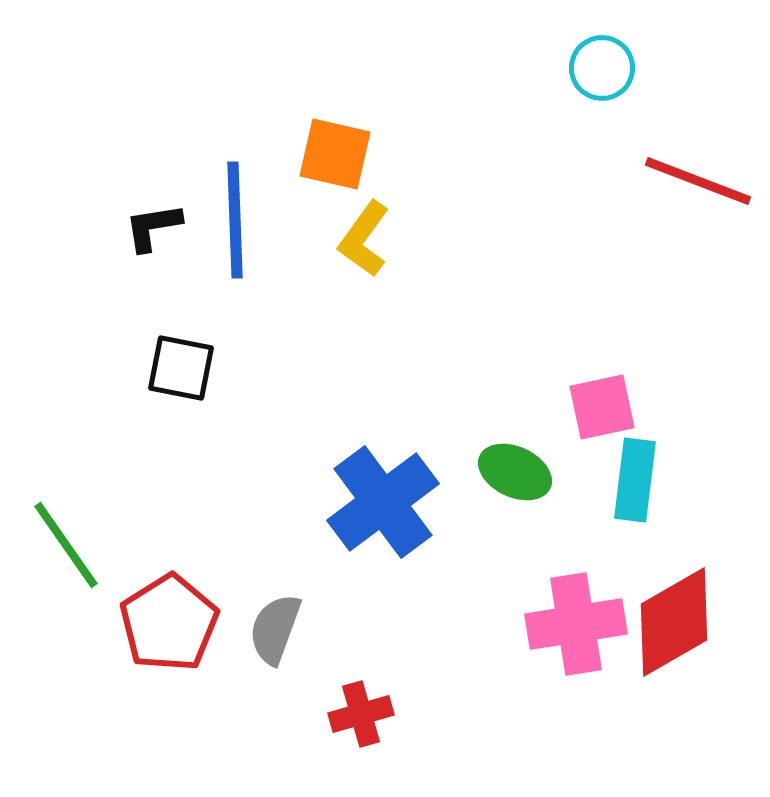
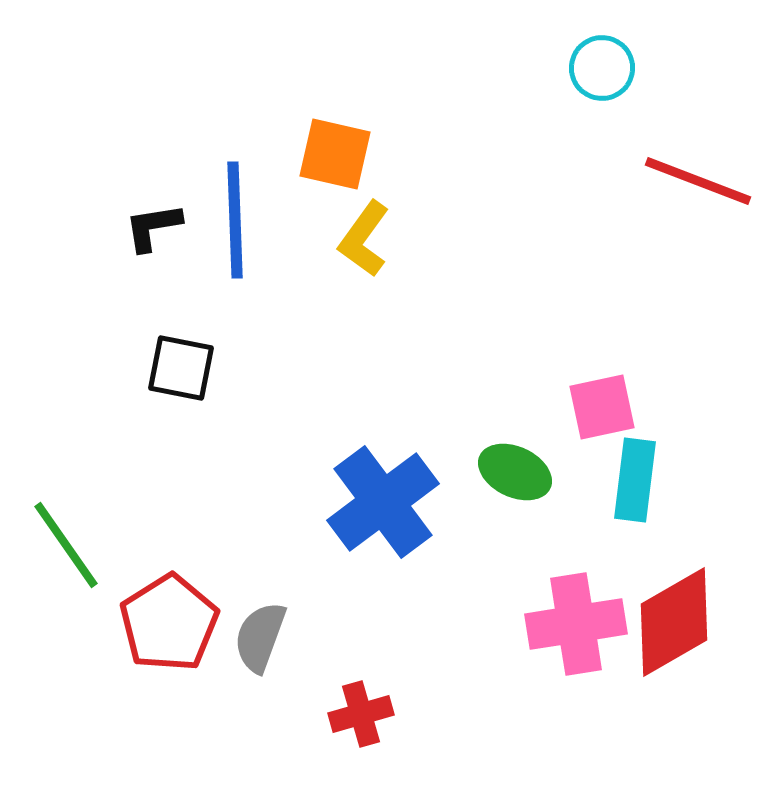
gray semicircle: moved 15 px left, 8 px down
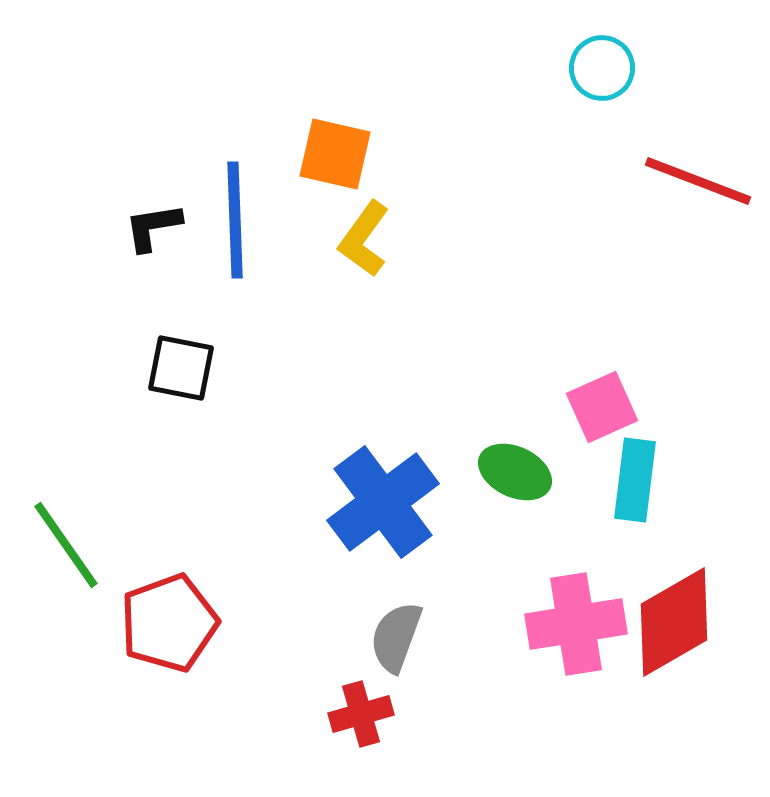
pink square: rotated 12 degrees counterclockwise
red pentagon: rotated 12 degrees clockwise
gray semicircle: moved 136 px right
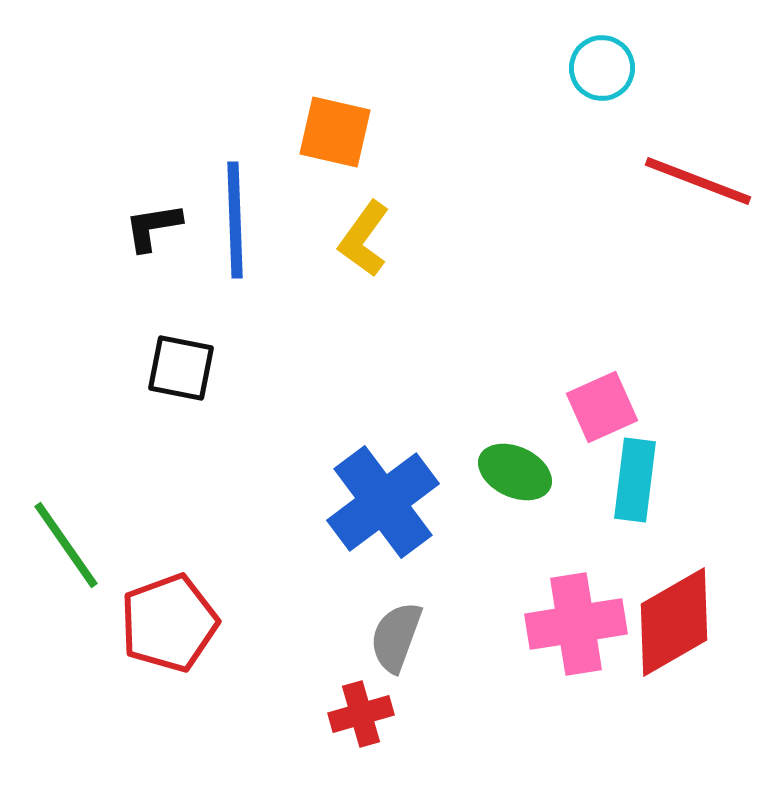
orange square: moved 22 px up
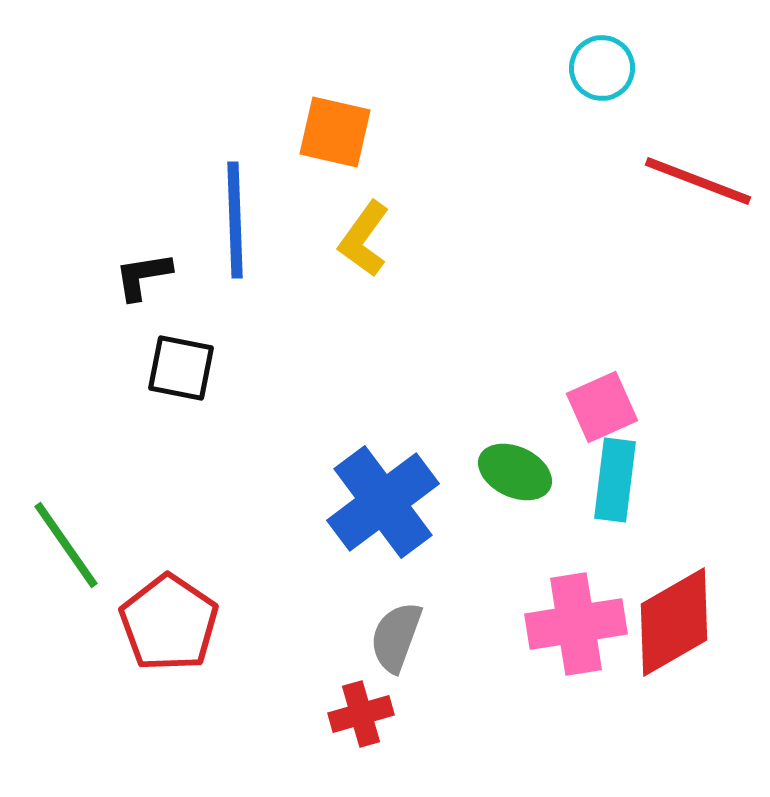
black L-shape: moved 10 px left, 49 px down
cyan rectangle: moved 20 px left
red pentagon: rotated 18 degrees counterclockwise
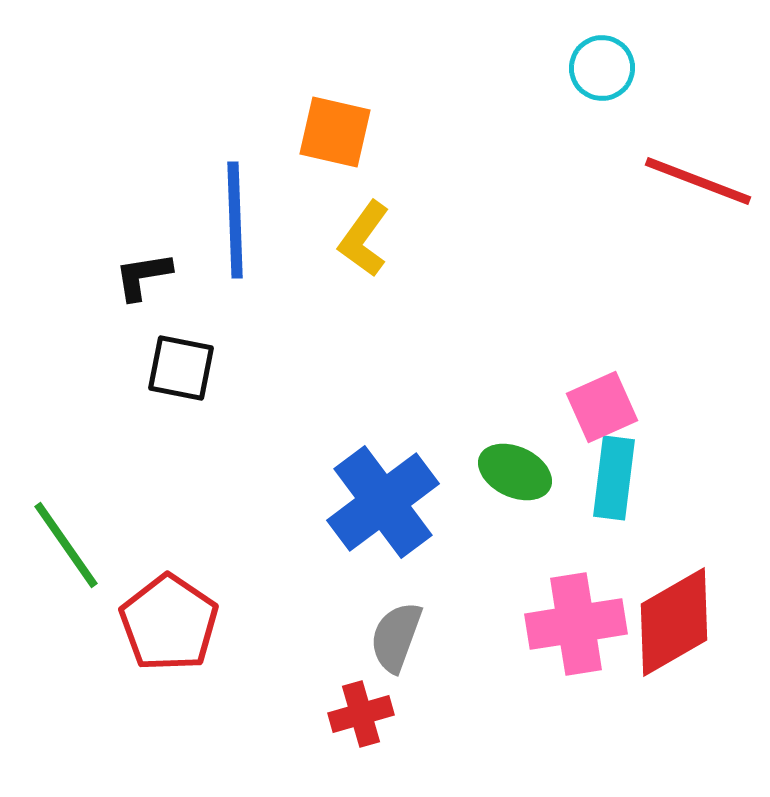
cyan rectangle: moved 1 px left, 2 px up
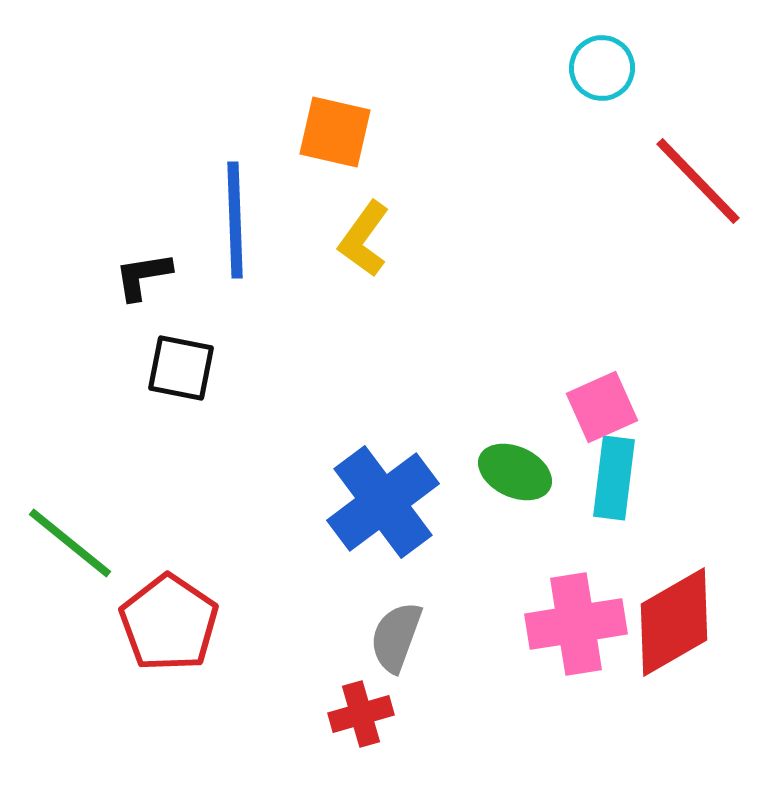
red line: rotated 25 degrees clockwise
green line: moved 4 px right, 2 px up; rotated 16 degrees counterclockwise
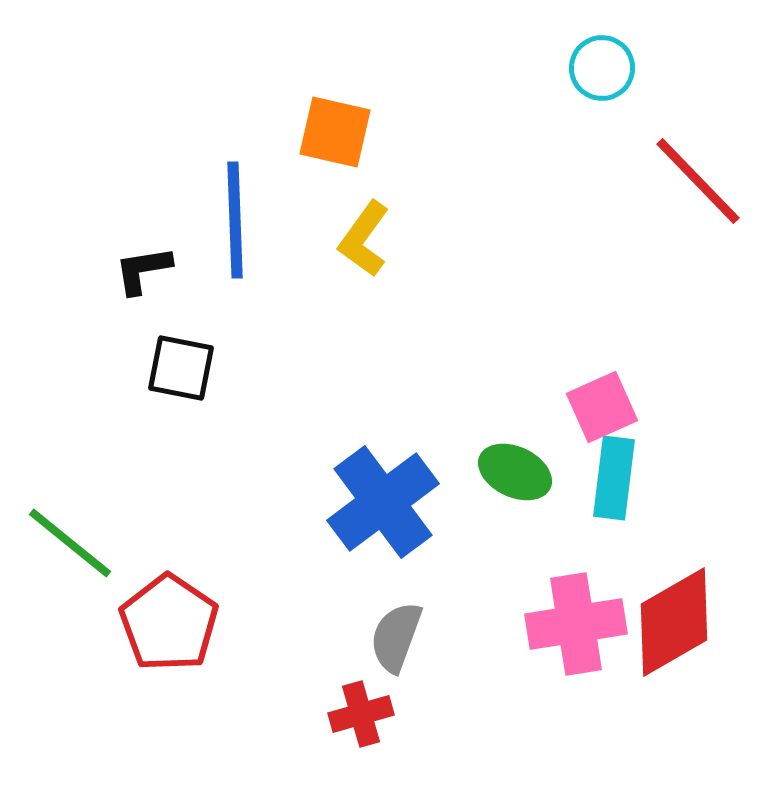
black L-shape: moved 6 px up
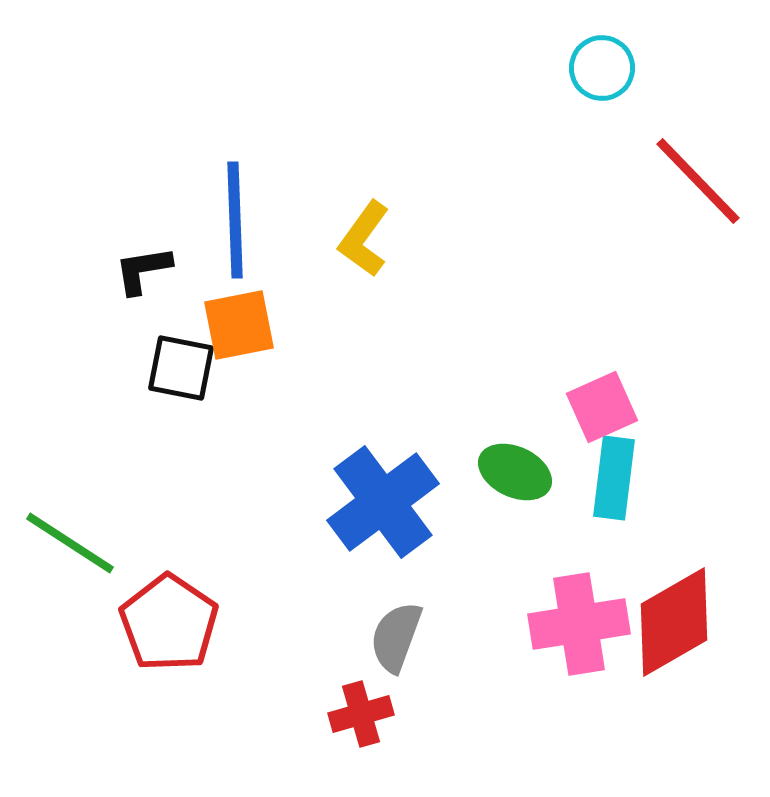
orange square: moved 96 px left, 193 px down; rotated 24 degrees counterclockwise
green line: rotated 6 degrees counterclockwise
pink cross: moved 3 px right
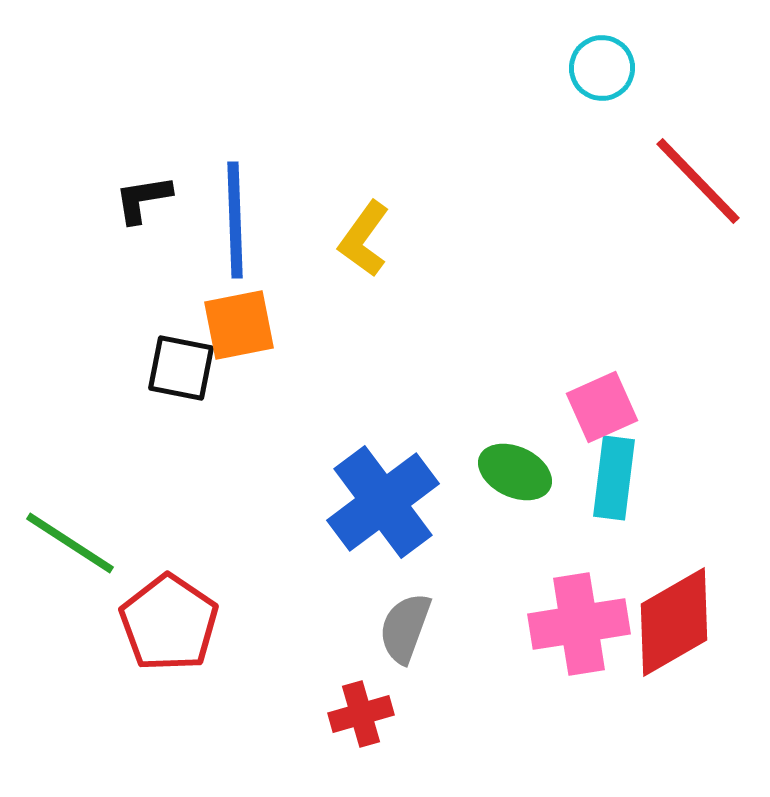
black L-shape: moved 71 px up
gray semicircle: moved 9 px right, 9 px up
